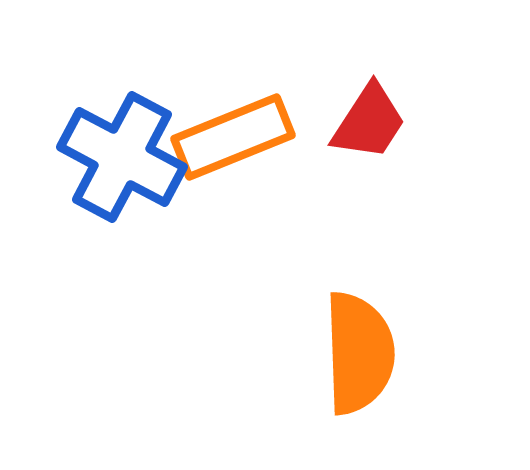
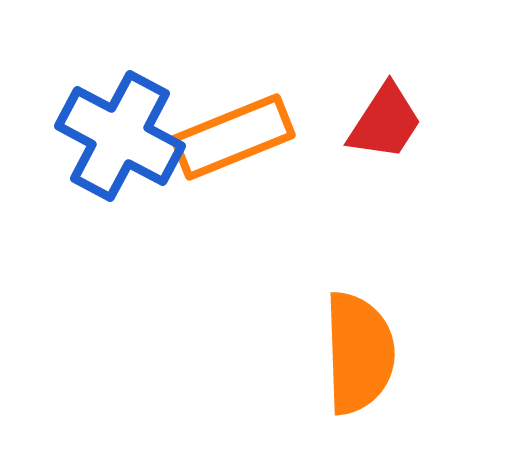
red trapezoid: moved 16 px right
blue cross: moved 2 px left, 21 px up
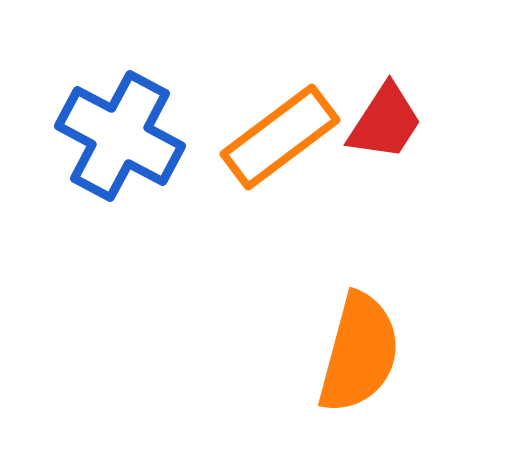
orange rectangle: moved 47 px right; rotated 15 degrees counterclockwise
orange semicircle: rotated 17 degrees clockwise
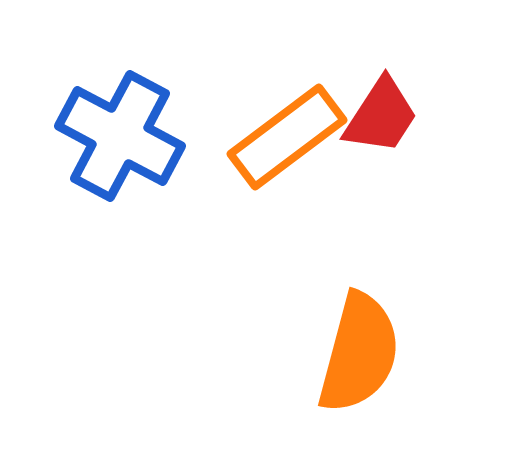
red trapezoid: moved 4 px left, 6 px up
orange rectangle: moved 7 px right
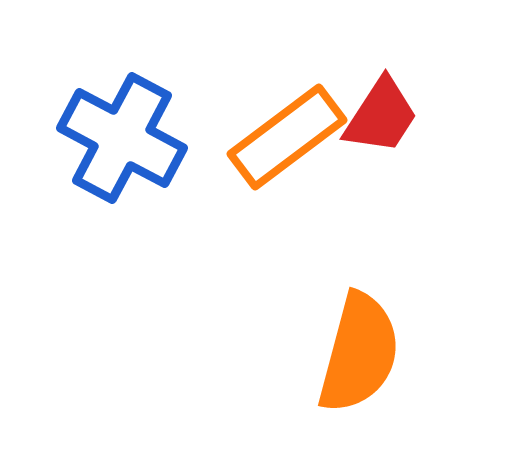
blue cross: moved 2 px right, 2 px down
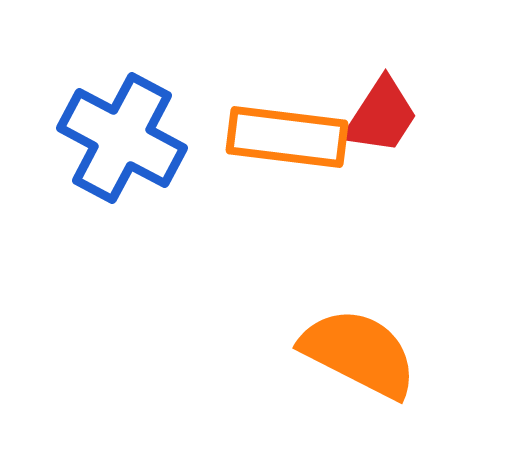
orange rectangle: rotated 44 degrees clockwise
orange semicircle: rotated 78 degrees counterclockwise
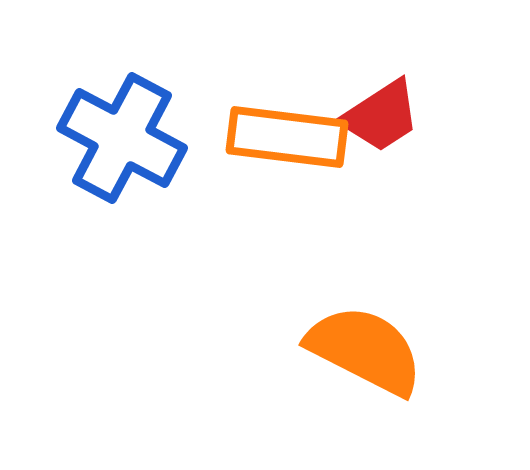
red trapezoid: rotated 24 degrees clockwise
orange semicircle: moved 6 px right, 3 px up
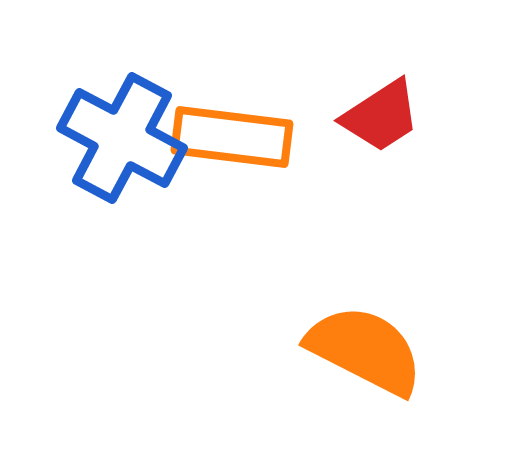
orange rectangle: moved 55 px left
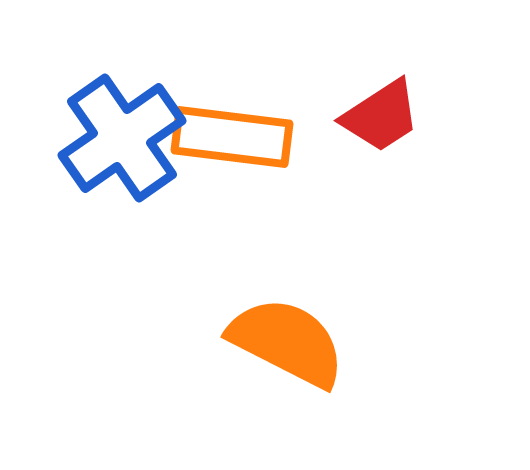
blue cross: rotated 27 degrees clockwise
orange semicircle: moved 78 px left, 8 px up
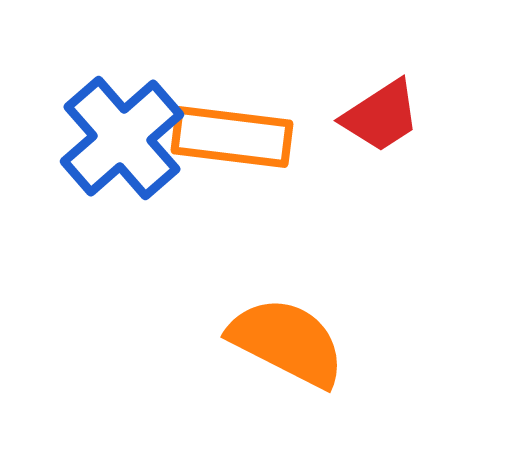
blue cross: rotated 6 degrees counterclockwise
